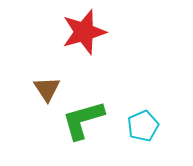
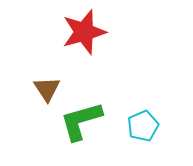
green L-shape: moved 2 px left, 1 px down
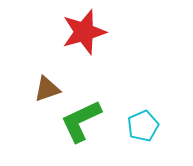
brown triangle: rotated 44 degrees clockwise
green L-shape: rotated 9 degrees counterclockwise
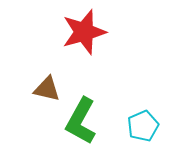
brown triangle: rotated 32 degrees clockwise
green L-shape: rotated 36 degrees counterclockwise
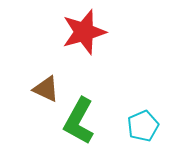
brown triangle: moved 1 px left; rotated 12 degrees clockwise
green L-shape: moved 2 px left
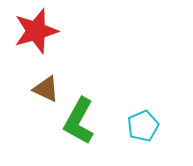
red star: moved 48 px left, 1 px up
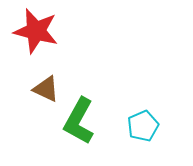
red star: rotated 30 degrees clockwise
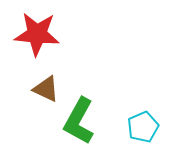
red star: moved 1 px right, 3 px down; rotated 9 degrees counterclockwise
cyan pentagon: moved 1 px down
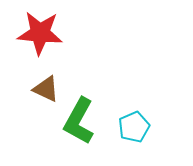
red star: moved 3 px right, 1 px up
cyan pentagon: moved 9 px left
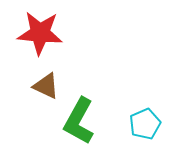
brown triangle: moved 3 px up
cyan pentagon: moved 11 px right, 3 px up
